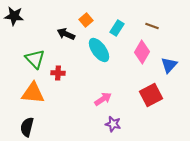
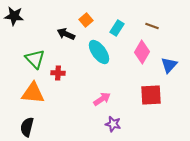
cyan ellipse: moved 2 px down
red square: rotated 25 degrees clockwise
pink arrow: moved 1 px left
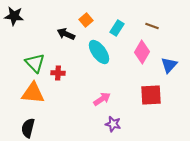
green triangle: moved 4 px down
black semicircle: moved 1 px right, 1 px down
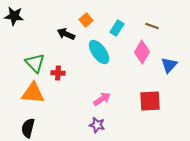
red square: moved 1 px left, 6 px down
purple star: moved 16 px left, 1 px down
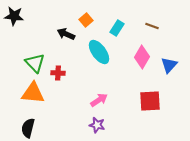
pink diamond: moved 5 px down
pink arrow: moved 3 px left, 1 px down
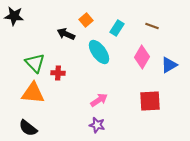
blue triangle: rotated 18 degrees clockwise
black semicircle: rotated 66 degrees counterclockwise
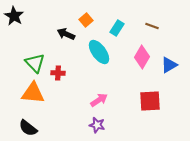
black star: rotated 24 degrees clockwise
